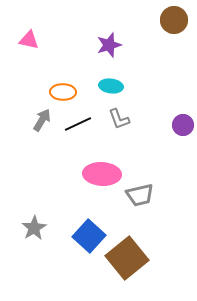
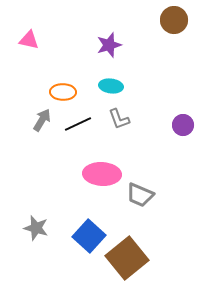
gray trapezoid: rotated 36 degrees clockwise
gray star: moved 2 px right; rotated 25 degrees counterclockwise
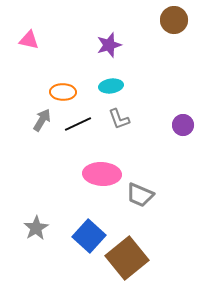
cyan ellipse: rotated 15 degrees counterclockwise
gray star: rotated 25 degrees clockwise
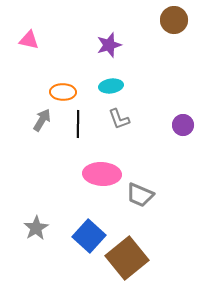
black line: rotated 64 degrees counterclockwise
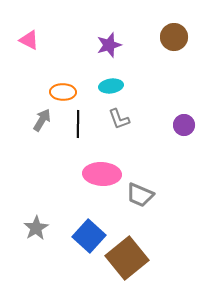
brown circle: moved 17 px down
pink triangle: rotated 15 degrees clockwise
purple circle: moved 1 px right
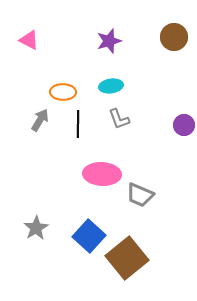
purple star: moved 4 px up
gray arrow: moved 2 px left
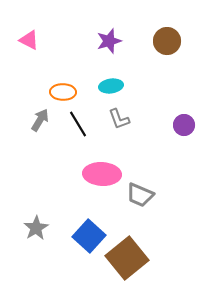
brown circle: moved 7 px left, 4 px down
black line: rotated 32 degrees counterclockwise
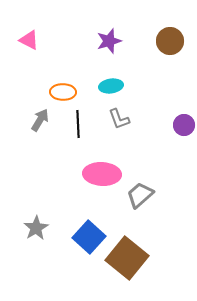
brown circle: moved 3 px right
black line: rotated 28 degrees clockwise
gray trapezoid: rotated 116 degrees clockwise
blue square: moved 1 px down
brown square: rotated 12 degrees counterclockwise
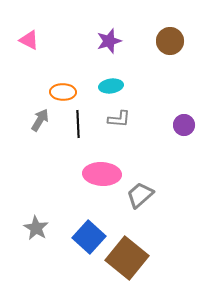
gray L-shape: rotated 65 degrees counterclockwise
gray star: rotated 10 degrees counterclockwise
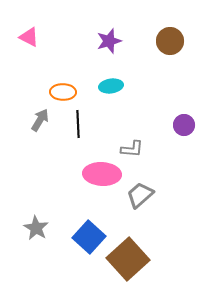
pink triangle: moved 3 px up
gray L-shape: moved 13 px right, 30 px down
brown square: moved 1 px right, 1 px down; rotated 9 degrees clockwise
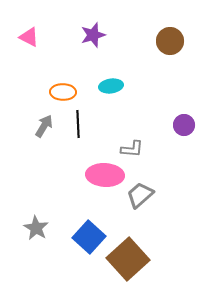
purple star: moved 16 px left, 6 px up
gray arrow: moved 4 px right, 6 px down
pink ellipse: moved 3 px right, 1 px down
